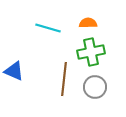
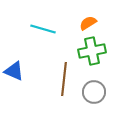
orange semicircle: rotated 30 degrees counterclockwise
cyan line: moved 5 px left, 1 px down
green cross: moved 1 px right, 1 px up
gray circle: moved 1 px left, 5 px down
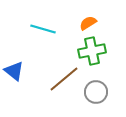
blue triangle: rotated 15 degrees clockwise
brown line: rotated 44 degrees clockwise
gray circle: moved 2 px right
